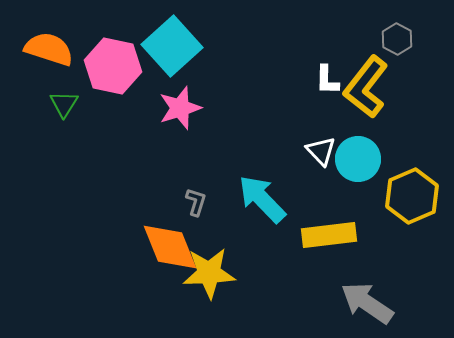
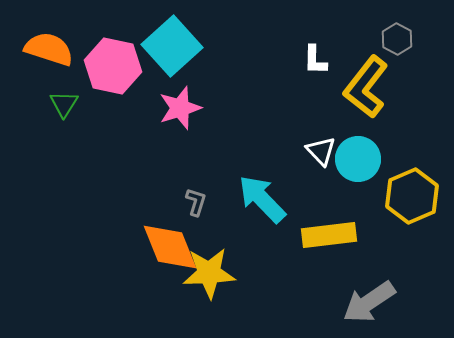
white L-shape: moved 12 px left, 20 px up
gray arrow: moved 2 px right, 1 px up; rotated 68 degrees counterclockwise
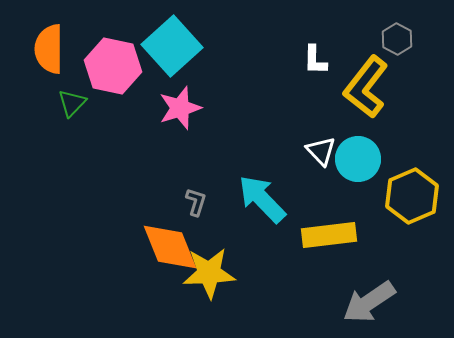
orange semicircle: rotated 108 degrees counterclockwise
green triangle: moved 8 px right, 1 px up; rotated 12 degrees clockwise
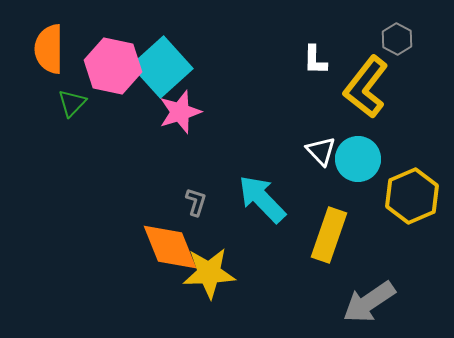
cyan square: moved 10 px left, 21 px down
pink star: moved 4 px down
yellow rectangle: rotated 64 degrees counterclockwise
